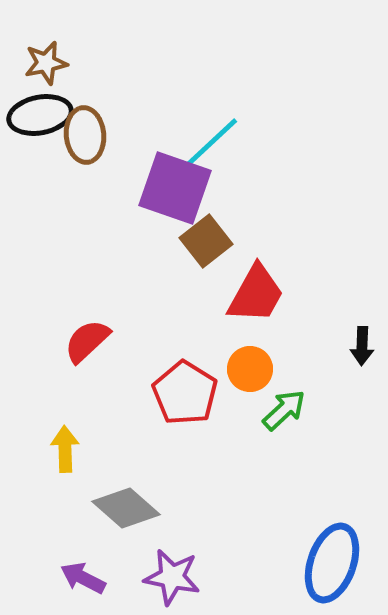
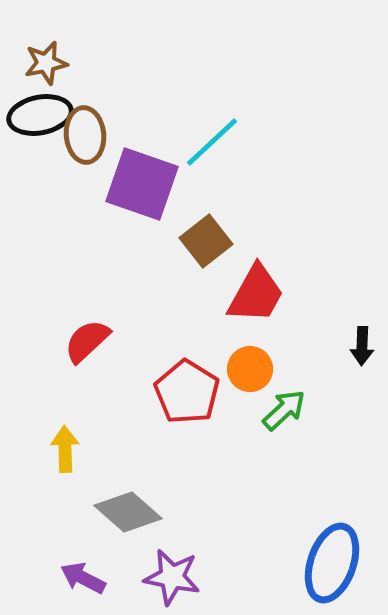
purple square: moved 33 px left, 4 px up
red pentagon: moved 2 px right, 1 px up
gray diamond: moved 2 px right, 4 px down
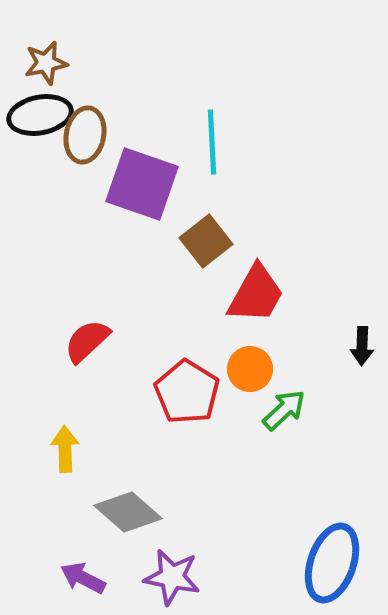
brown ellipse: rotated 16 degrees clockwise
cyan line: rotated 50 degrees counterclockwise
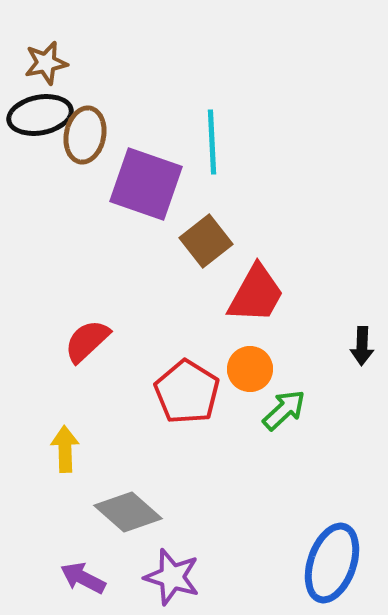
purple square: moved 4 px right
purple star: rotated 6 degrees clockwise
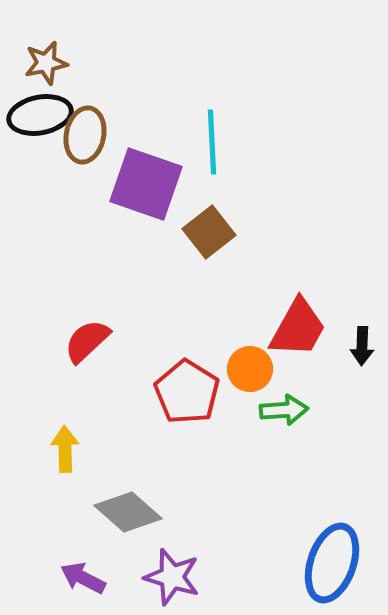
brown square: moved 3 px right, 9 px up
red trapezoid: moved 42 px right, 34 px down
green arrow: rotated 39 degrees clockwise
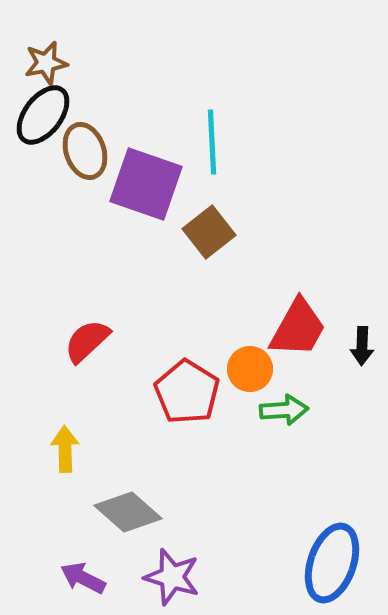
black ellipse: moved 3 px right; rotated 42 degrees counterclockwise
brown ellipse: moved 16 px down; rotated 30 degrees counterclockwise
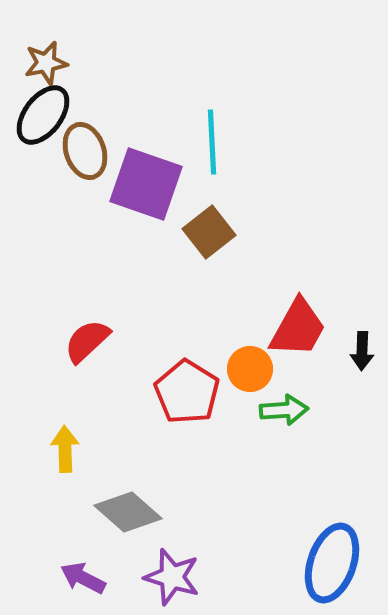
black arrow: moved 5 px down
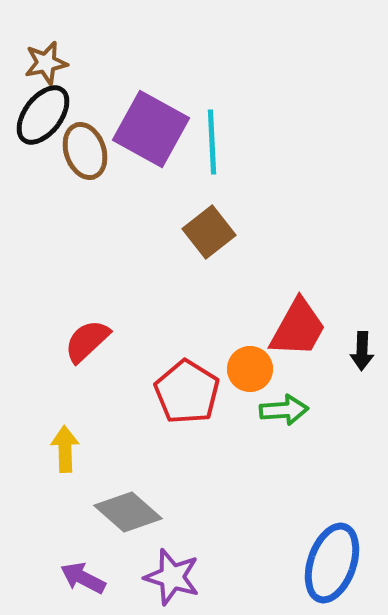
purple square: moved 5 px right, 55 px up; rotated 10 degrees clockwise
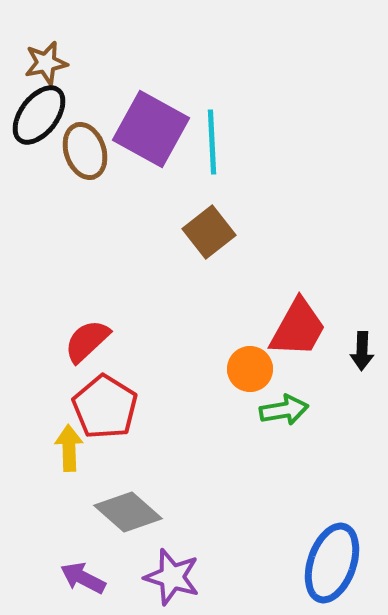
black ellipse: moved 4 px left
red pentagon: moved 82 px left, 15 px down
green arrow: rotated 6 degrees counterclockwise
yellow arrow: moved 4 px right, 1 px up
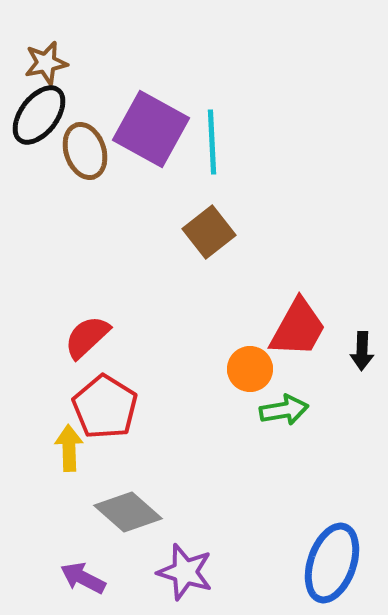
red semicircle: moved 4 px up
purple star: moved 13 px right, 5 px up
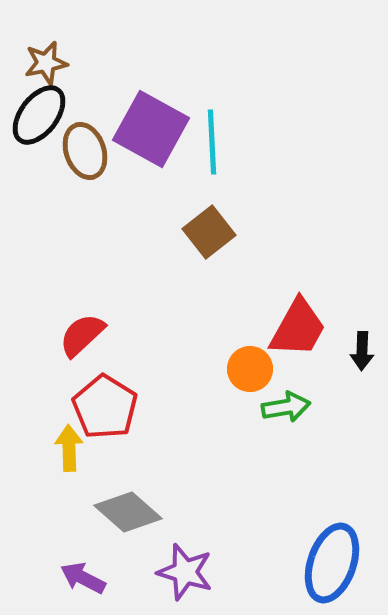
red semicircle: moved 5 px left, 2 px up
green arrow: moved 2 px right, 3 px up
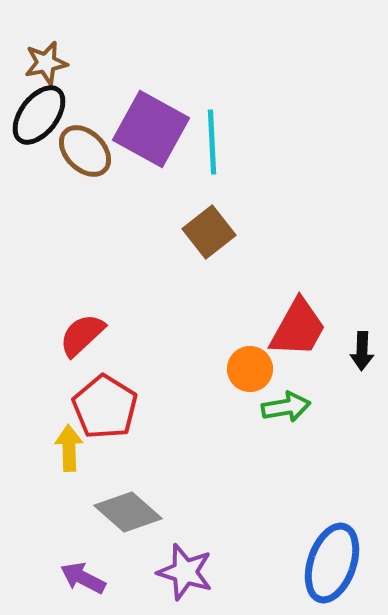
brown ellipse: rotated 26 degrees counterclockwise
